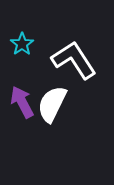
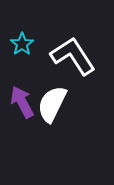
white L-shape: moved 1 px left, 4 px up
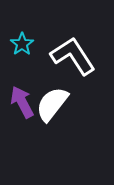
white semicircle: rotated 12 degrees clockwise
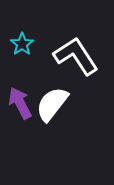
white L-shape: moved 3 px right
purple arrow: moved 2 px left, 1 px down
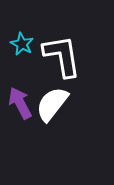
cyan star: rotated 10 degrees counterclockwise
white L-shape: moved 14 px left; rotated 24 degrees clockwise
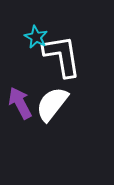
cyan star: moved 14 px right, 7 px up
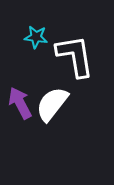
cyan star: rotated 20 degrees counterclockwise
white L-shape: moved 13 px right
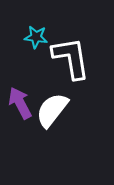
white L-shape: moved 4 px left, 2 px down
white semicircle: moved 6 px down
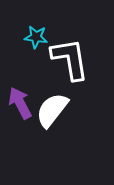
white L-shape: moved 1 px left, 1 px down
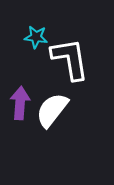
purple arrow: rotated 32 degrees clockwise
